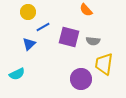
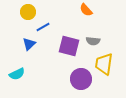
purple square: moved 9 px down
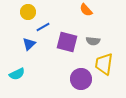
purple square: moved 2 px left, 4 px up
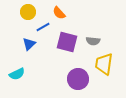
orange semicircle: moved 27 px left, 3 px down
purple circle: moved 3 px left
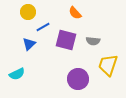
orange semicircle: moved 16 px right
purple square: moved 1 px left, 2 px up
yellow trapezoid: moved 4 px right, 1 px down; rotated 10 degrees clockwise
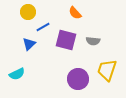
yellow trapezoid: moved 1 px left, 5 px down
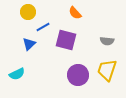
gray semicircle: moved 14 px right
purple circle: moved 4 px up
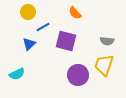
purple square: moved 1 px down
yellow trapezoid: moved 3 px left, 5 px up
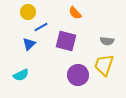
blue line: moved 2 px left
cyan semicircle: moved 4 px right, 1 px down
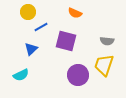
orange semicircle: rotated 24 degrees counterclockwise
blue triangle: moved 2 px right, 5 px down
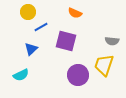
gray semicircle: moved 5 px right
